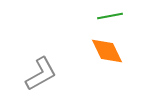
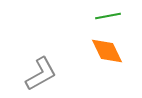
green line: moved 2 px left
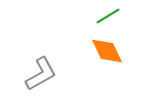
green line: rotated 20 degrees counterclockwise
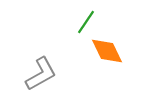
green line: moved 22 px left, 6 px down; rotated 25 degrees counterclockwise
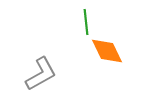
green line: rotated 40 degrees counterclockwise
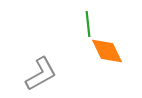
green line: moved 2 px right, 2 px down
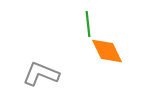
gray L-shape: rotated 129 degrees counterclockwise
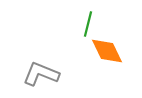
green line: rotated 20 degrees clockwise
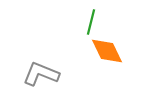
green line: moved 3 px right, 2 px up
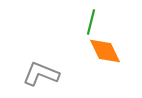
orange diamond: moved 2 px left
